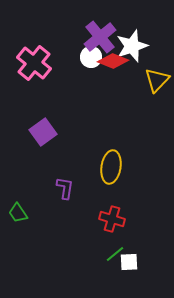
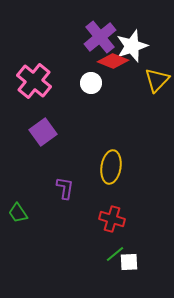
white circle: moved 26 px down
pink cross: moved 18 px down
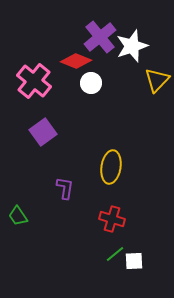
red diamond: moved 37 px left
green trapezoid: moved 3 px down
white square: moved 5 px right, 1 px up
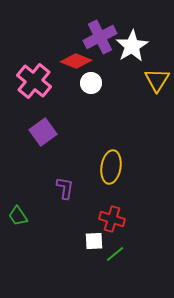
purple cross: rotated 12 degrees clockwise
white star: rotated 12 degrees counterclockwise
yellow triangle: rotated 12 degrees counterclockwise
white square: moved 40 px left, 20 px up
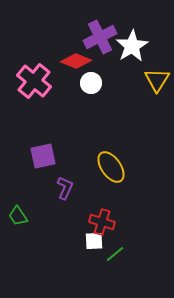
purple square: moved 24 px down; rotated 24 degrees clockwise
yellow ellipse: rotated 44 degrees counterclockwise
purple L-shape: rotated 15 degrees clockwise
red cross: moved 10 px left, 3 px down
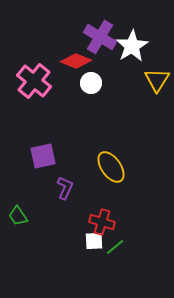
purple cross: rotated 32 degrees counterclockwise
green line: moved 7 px up
